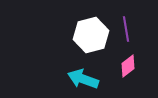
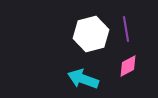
white hexagon: moved 1 px up
pink diamond: rotated 10 degrees clockwise
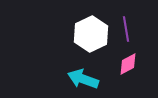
white hexagon: rotated 12 degrees counterclockwise
pink diamond: moved 2 px up
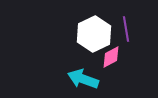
white hexagon: moved 3 px right
pink diamond: moved 17 px left, 7 px up
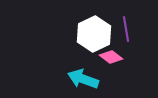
pink diamond: rotated 65 degrees clockwise
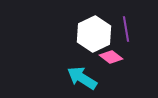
cyan arrow: moved 1 px left, 1 px up; rotated 12 degrees clockwise
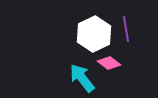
pink diamond: moved 2 px left, 6 px down
cyan arrow: rotated 20 degrees clockwise
